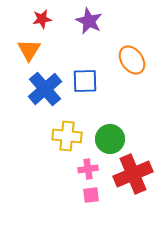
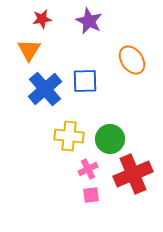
yellow cross: moved 2 px right
pink cross: rotated 18 degrees counterclockwise
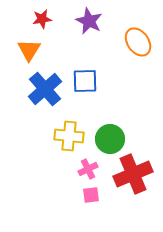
orange ellipse: moved 6 px right, 18 px up
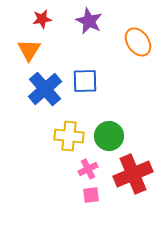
green circle: moved 1 px left, 3 px up
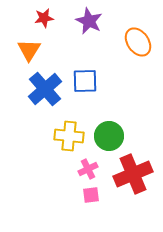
red star: moved 2 px right, 1 px up
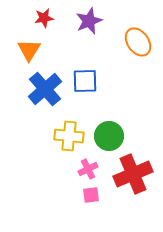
purple star: rotated 24 degrees clockwise
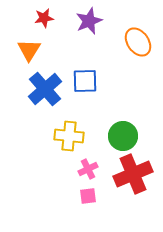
green circle: moved 14 px right
pink square: moved 3 px left, 1 px down
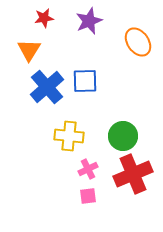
blue cross: moved 2 px right, 2 px up
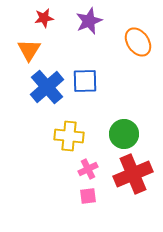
green circle: moved 1 px right, 2 px up
